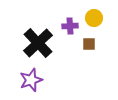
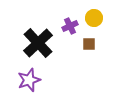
purple cross: rotated 21 degrees counterclockwise
purple star: moved 2 px left
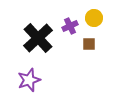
black cross: moved 5 px up
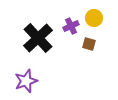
purple cross: moved 1 px right
brown square: rotated 16 degrees clockwise
purple star: moved 3 px left, 1 px down
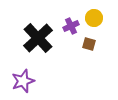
purple star: moved 3 px left
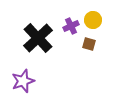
yellow circle: moved 1 px left, 2 px down
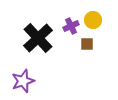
brown square: moved 2 px left; rotated 16 degrees counterclockwise
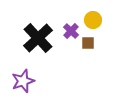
purple cross: moved 5 px down; rotated 21 degrees counterclockwise
brown square: moved 1 px right, 1 px up
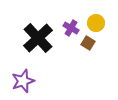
yellow circle: moved 3 px right, 3 px down
purple cross: moved 3 px up; rotated 14 degrees counterclockwise
brown square: rotated 32 degrees clockwise
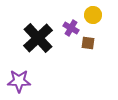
yellow circle: moved 3 px left, 8 px up
brown square: rotated 24 degrees counterclockwise
purple star: moved 4 px left; rotated 20 degrees clockwise
